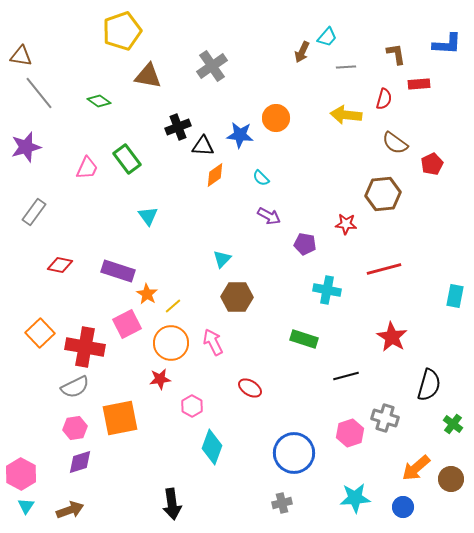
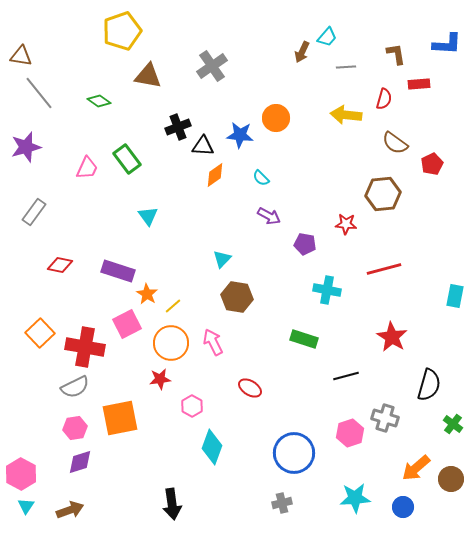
brown hexagon at (237, 297): rotated 8 degrees clockwise
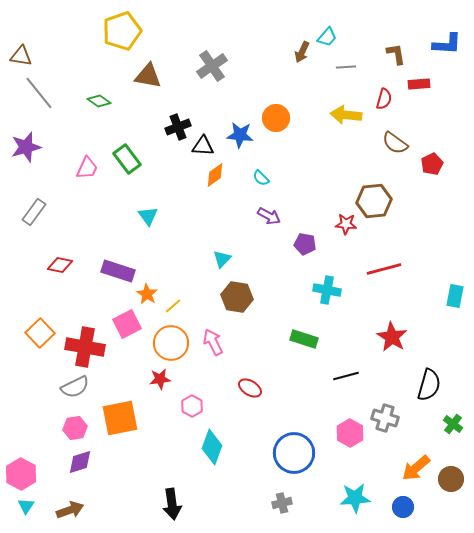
brown hexagon at (383, 194): moved 9 px left, 7 px down
pink hexagon at (350, 433): rotated 12 degrees counterclockwise
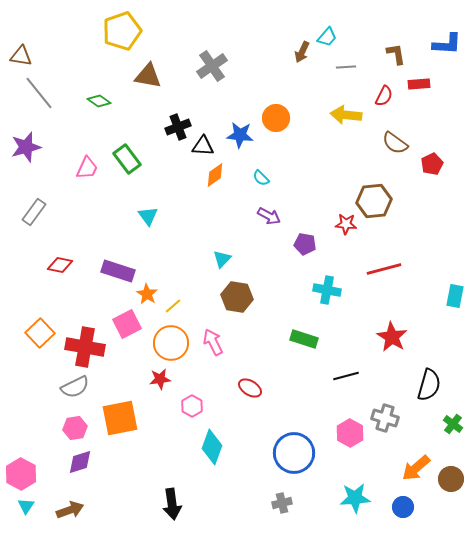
red semicircle at (384, 99): moved 3 px up; rotated 10 degrees clockwise
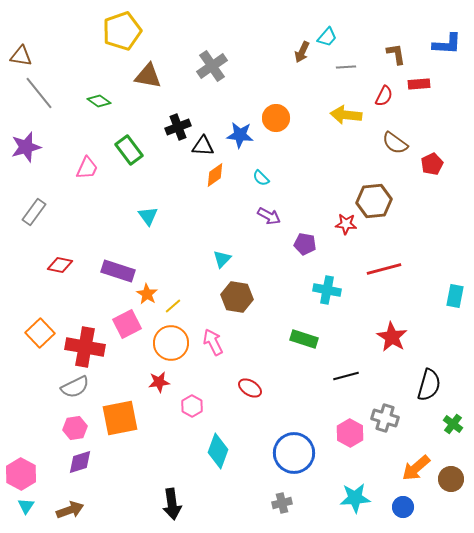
green rectangle at (127, 159): moved 2 px right, 9 px up
red star at (160, 379): moved 1 px left, 3 px down
cyan diamond at (212, 447): moved 6 px right, 4 px down
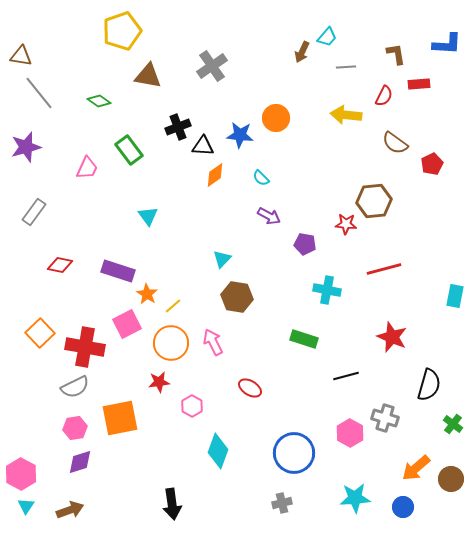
red star at (392, 337): rotated 8 degrees counterclockwise
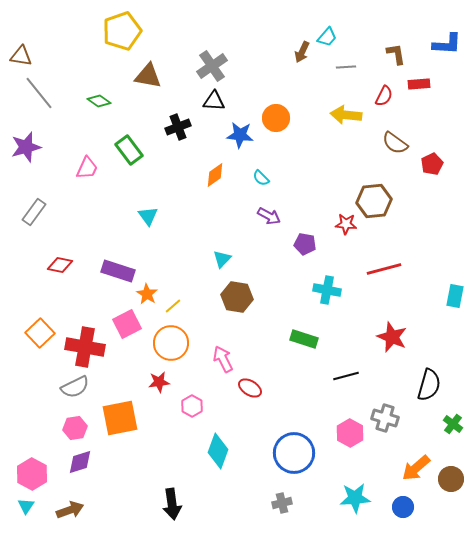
black triangle at (203, 146): moved 11 px right, 45 px up
pink arrow at (213, 342): moved 10 px right, 17 px down
pink hexagon at (21, 474): moved 11 px right
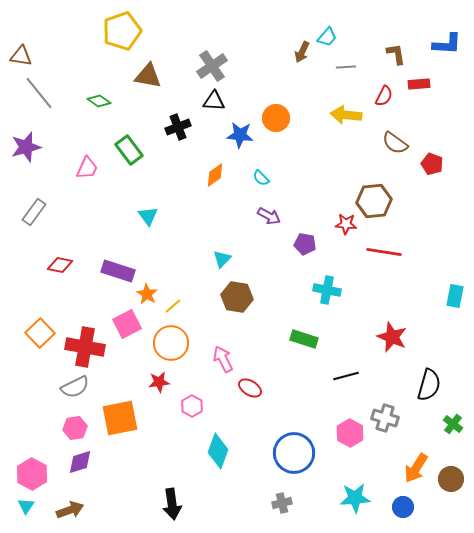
red pentagon at (432, 164): rotated 25 degrees counterclockwise
red line at (384, 269): moved 17 px up; rotated 24 degrees clockwise
orange arrow at (416, 468): rotated 16 degrees counterclockwise
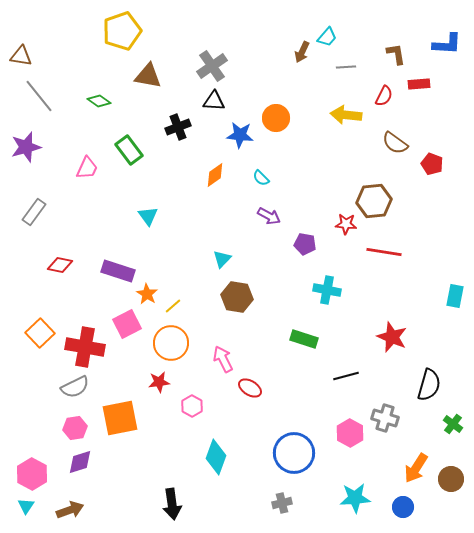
gray line at (39, 93): moved 3 px down
cyan diamond at (218, 451): moved 2 px left, 6 px down
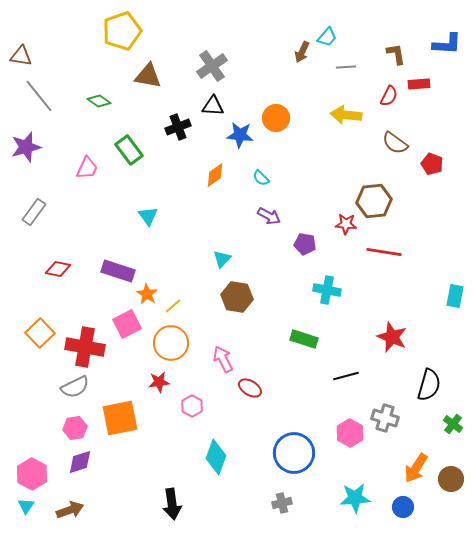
red semicircle at (384, 96): moved 5 px right
black triangle at (214, 101): moved 1 px left, 5 px down
red diamond at (60, 265): moved 2 px left, 4 px down
